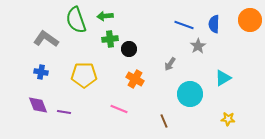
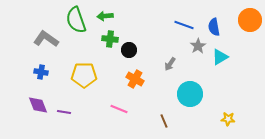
blue semicircle: moved 3 px down; rotated 12 degrees counterclockwise
green cross: rotated 14 degrees clockwise
black circle: moved 1 px down
cyan triangle: moved 3 px left, 21 px up
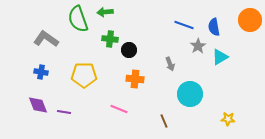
green arrow: moved 4 px up
green semicircle: moved 2 px right, 1 px up
gray arrow: rotated 56 degrees counterclockwise
orange cross: rotated 24 degrees counterclockwise
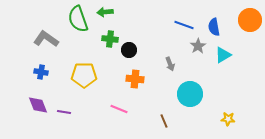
cyan triangle: moved 3 px right, 2 px up
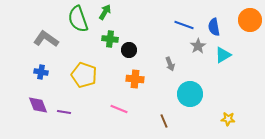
green arrow: rotated 126 degrees clockwise
yellow pentagon: rotated 20 degrees clockwise
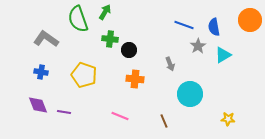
pink line: moved 1 px right, 7 px down
